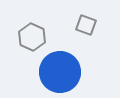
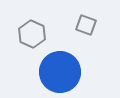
gray hexagon: moved 3 px up
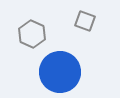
gray square: moved 1 px left, 4 px up
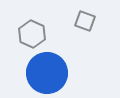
blue circle: moved 13 px left, 1 px down
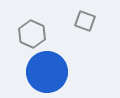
blue circle: moved 1 px up
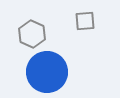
gray square: rotated 25 degrees counterclockwise
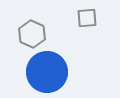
gray square: moved 2 px right, 3 px up
